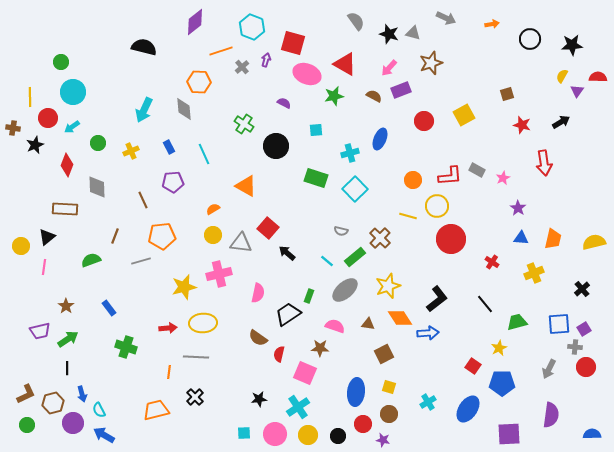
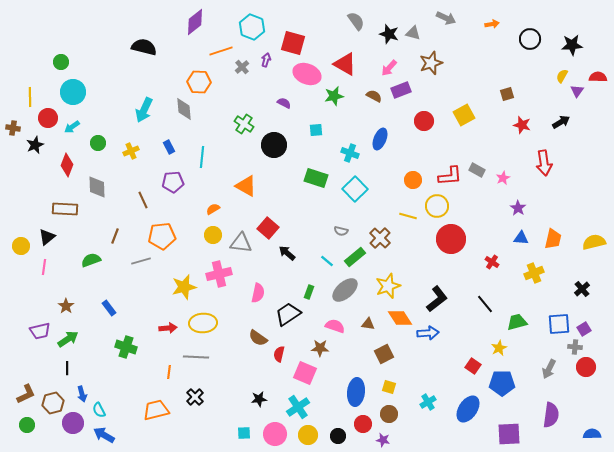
black circle at (276, 146): moved 2 px left, 1 px up
cyan cross at (350, 153): rotated 36 degrees clockwise
cyan line at (204, 154): moved 2 px left, 3 px down; rotated 30 degrees clockwise
green rectangle at (309, 296): moved 4 px up
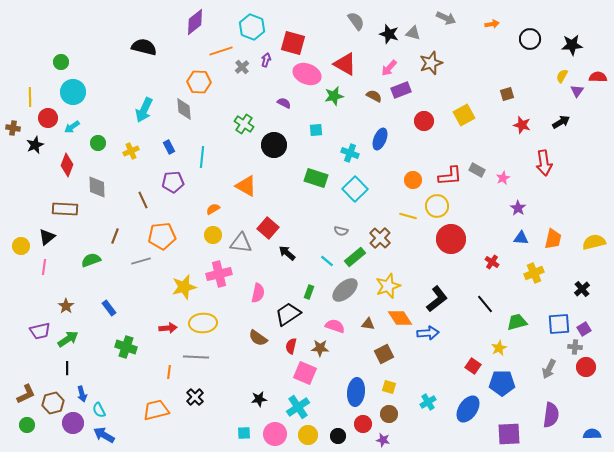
red semicircle at (279, 354): moved 12 px right, 8 px up
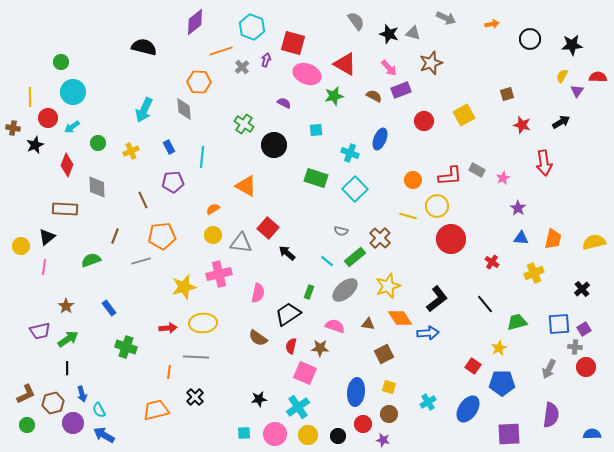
pink arrow at (389, 68): rotated 84 degrees counterclockwise
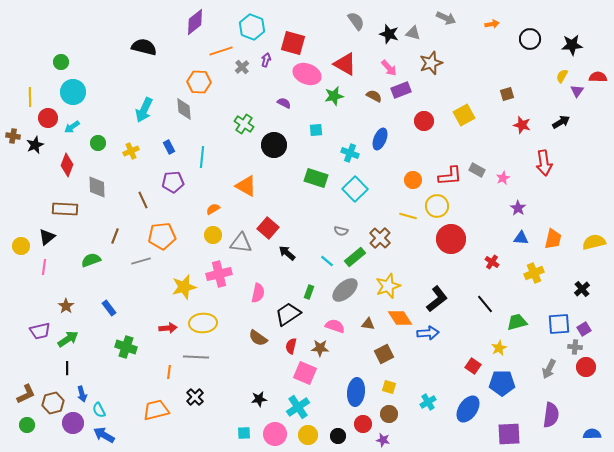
brown cross at (13, 128): moved 8 px down
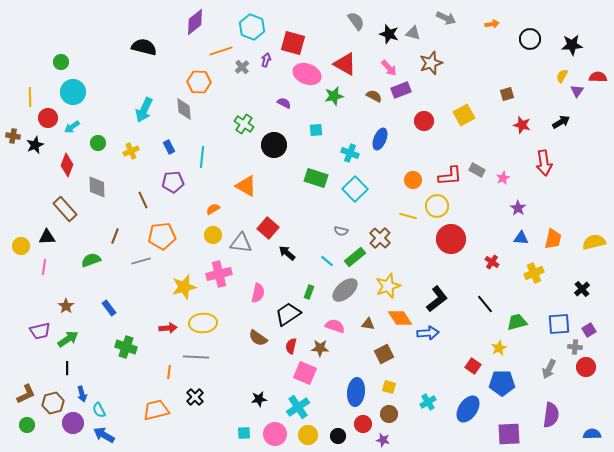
brown rectangle at (65, 209): rotated 45 degrees clockwise
black triangle at (47, 237): rotated 36 degrees clockwise
purple square at (584, 329): moved 5 px right, 1 px down
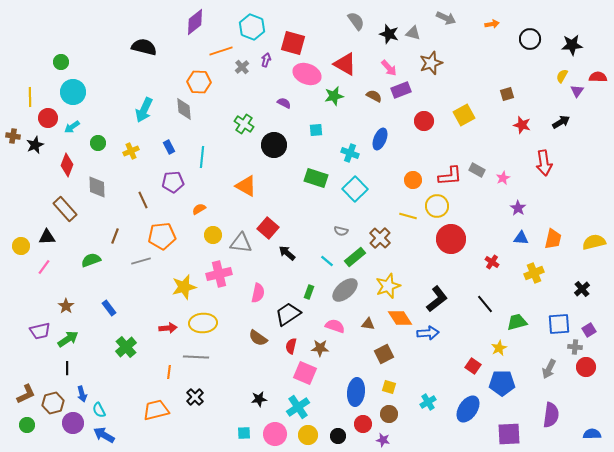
orange semicircle at (213, 209): moved 14 px left
pink line at (44, 267): rotated 28 degrees clockwise
green cross at (126, 347): rotated 30 degrees clockwise
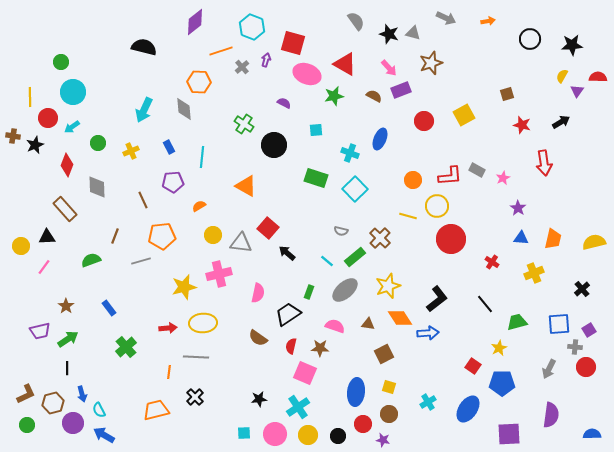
orange arrow at (492, 24): moved 4 px left, 3 px up
orange semicircle at (199, 209): moved 3 px up
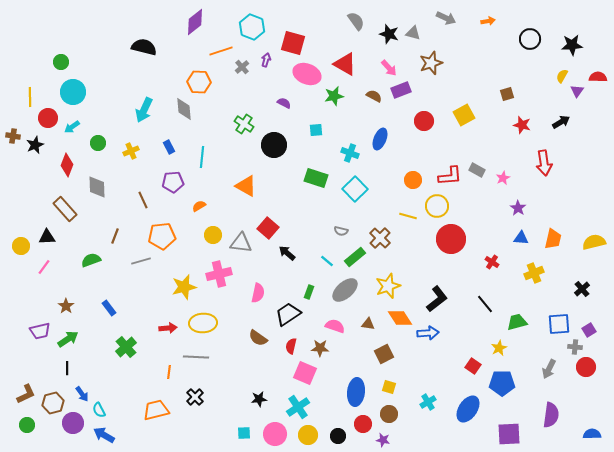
blue arrow at (82, 394): rotated 21 degrees counterclockwise
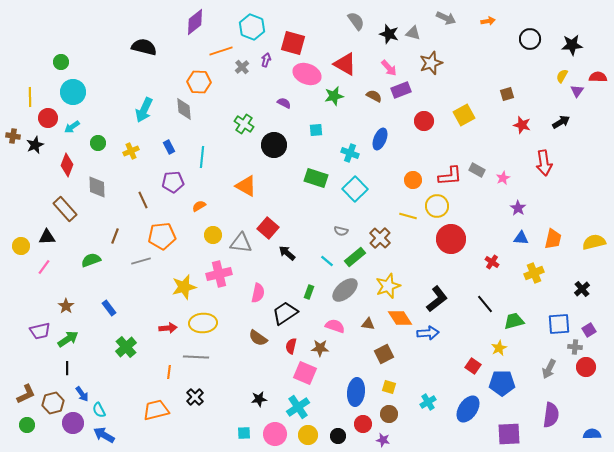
black trapezoid at (288, 314): moved 3 px left, 1 px up
green trapezoid at (517, 322): moved 3 px left, 1 px up
